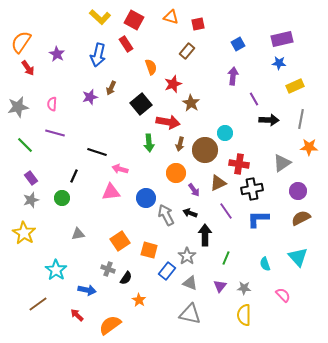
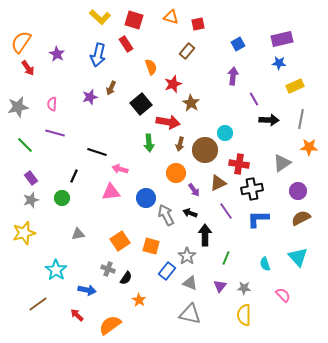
red square at (134, 20): rotated 12 degrees counterclockwise
yellow star at (24, 233): rotated 25 degrees clockwise
orange square at (149, 250): moved 2 px right, 4 px up
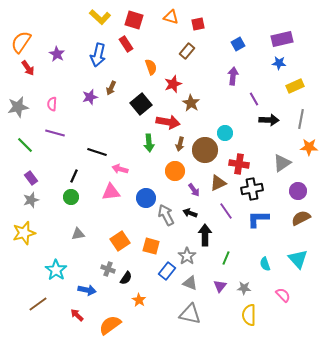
orange circle at (176, 173): moved 1 px left, 2 px up
green circle at (62, 198): moved 9 px right, 1 px up
cyan triangle at (298, 257): moved 2 px down
yellow semicircle at (244, 315): moved 5 px right
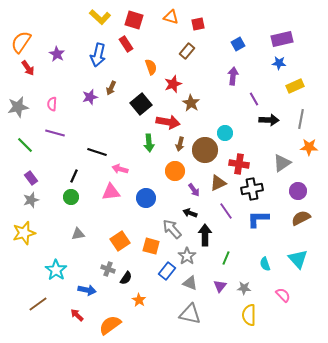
gray arrow at (166, 215): moved 6 px right, 14 px down; rotated 15 degrees counterclockwise
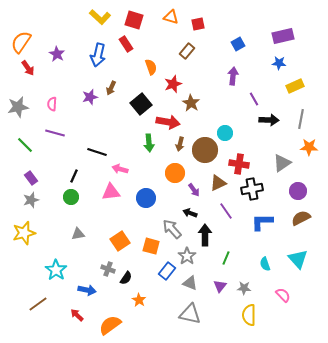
purple rectangle at (282, 39): moved 1 px right, 3 px up
orange circle at (175, 171): moved 2 px down
blue L-shape at (258, 219): moved 4 px right, 3 px down
